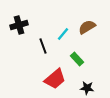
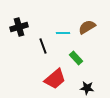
black cross: moved 2 px down
cyan line: moved 1 px up; rotated 48 degrees clockwise
green rectangle: moved 1 px left, 1 px up
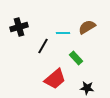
black line: rotated 49 degrees clockwise
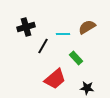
black cross: moved 7 px right
cyan line: moved 1 px down
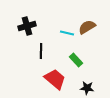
black cross: moved 1 px right, 1 px up
cyan line: moved 4 px right, 1 px up; rotated 16 degrees clockwise
black line: moved 2 px left, 5 px down; rotated 28 degrees counterclockwise
green rectangle: moved 2 px down
red trapezoid: rotated 100 degrees counterclockwise
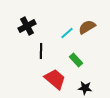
black cross: rotated 12 degrees counterclockwise
cyan line: rotated 56 degrees counterclockwise
black star: moved 2 px left
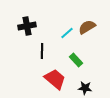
black cross: rotated 18 degrees clockwise
black line: moved 1 px right
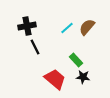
brown semicircle: rotated 18 degrees counterclockwise
cyan line: moved 5 px up
black line: moved 7 px left, 4 px up; rotated 28 degrees counterclockwise
black star: moved 2 px left, 11 px up
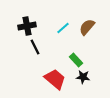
cyan line: moved 4 px left
